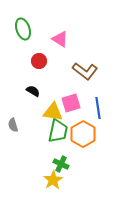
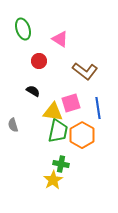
orange hexagon: moved 1 px left, 1 px down
green cross: rotated 14 degrees counterclockwise
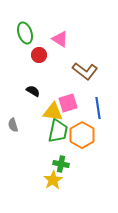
green ellipse: moved 2 px right, 4 px down
red circle: moved 6 px up
pink square: moved 3 px left
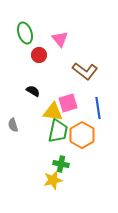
pink triangle: rotated 18 degrees clockwise
yellow star: rotated 18 degrees clockwise
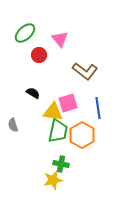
green ellipse: rotated 65 degrees clockwise
black semicircle: moved 2 px down
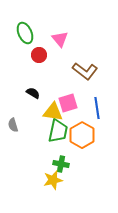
green ellipse: rotated 70 degrees counterclockwise
blue line: moved 1 px left
